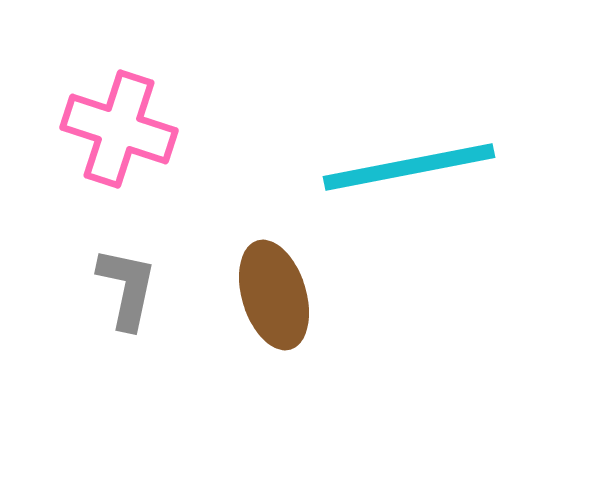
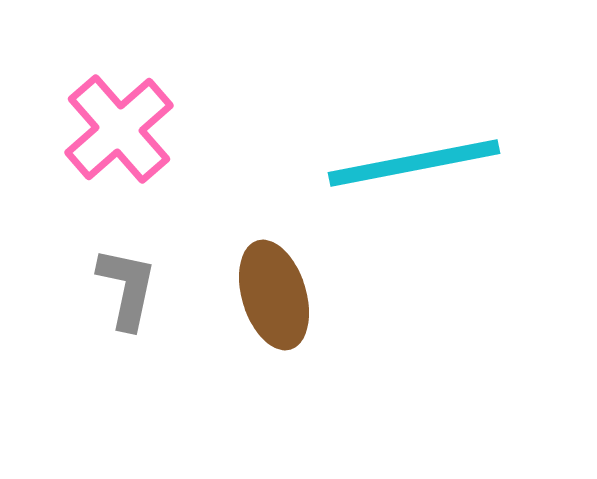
pink cross: rotated 31 degrees clockwise
cyan line: moved 5 px right, 4 px up
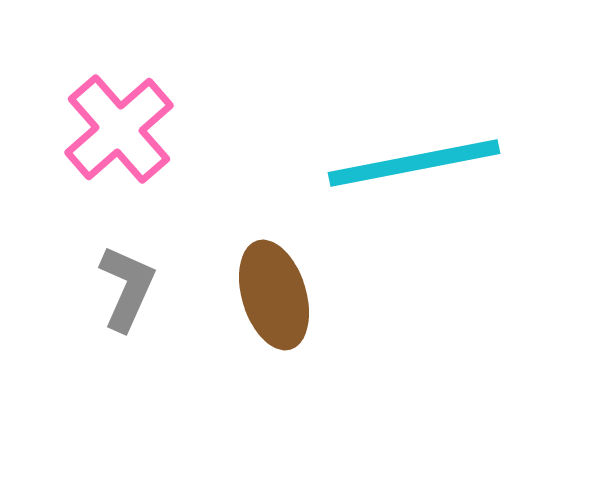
gray L-shape: rotated 12 degrees clockwise
